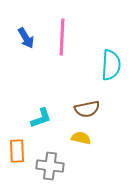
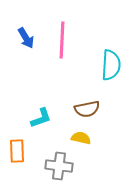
pink line: moved 3 px down
gray cross: moved 9 px right
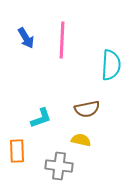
yellow semicircle: moved 2 px down
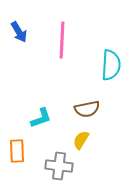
blue arrow: moved 7 px left, 6 px up
yellow semicircle: rotated 72 degrees counterclockwise
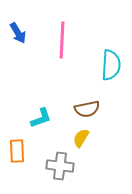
blue arrow: moved 1 px left, 1 px down
yellow semicircle: moved 2 px up
gray cross: moved 1 px right
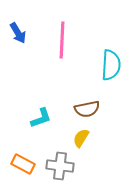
orange rectangle: moved 6 px right, 13 px down; rotated 60 degrees counterclockwise
